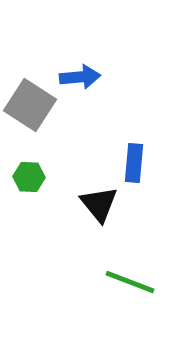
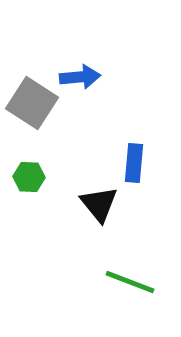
gray square: moved 2 px right, 2 px up
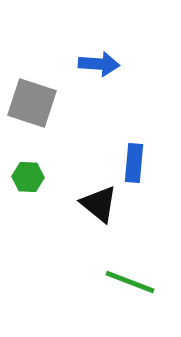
blue arrow: moved 19 px right, 13 px up; rotated 9 degrees clockwise
gray square: rotated 15 degrees counterclockwise
green hexagon: moved 1 px left
black triangle: rotated 12 degrees counterclockwise
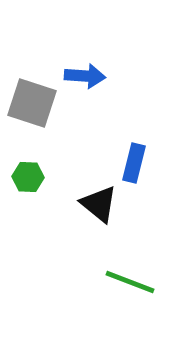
blue arrow: moved 14 px left, 12 px down
blue rectangle: rotated 9 degrees clockwise
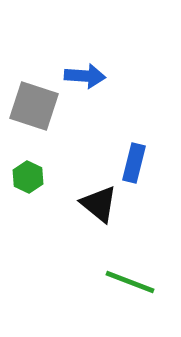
gray square: moved 2 px right, 3 px down
green hexagon: rotated 24 degrees clockwise
